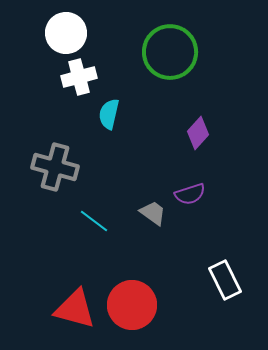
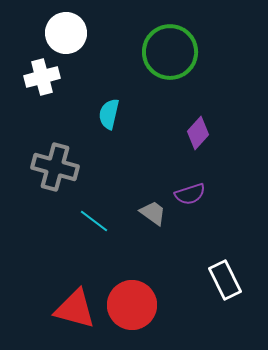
white cross: moved 37 px left
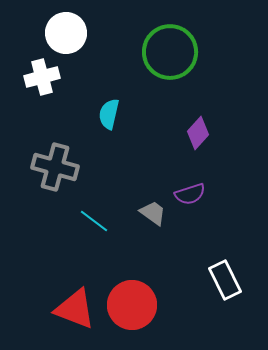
red triangle: rotated 6 degrees clockwise
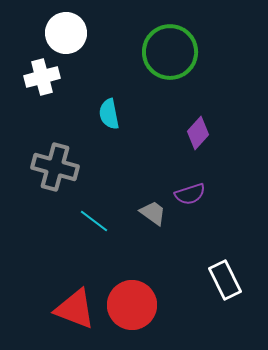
cyan semicircle: rotated 24 degrees counterclockwise
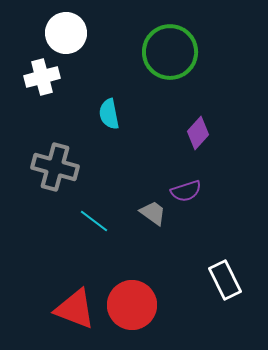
purple semicircle: moved 4 px left, 3 px up
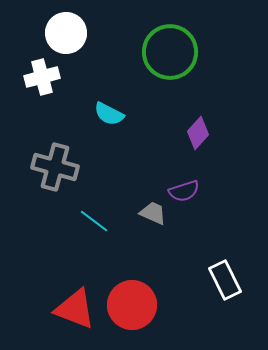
cyan semicircle: rotated 52 degrees counterclockwise
purple semicircle: moved 2 px left
gray trapezoid: rotated 12 degrees counterclockwise
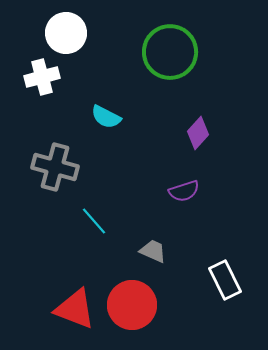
cyan semicircle: moved 3 px left, 3 px down
gray trapezoid: moved 38 px down
cyan line: rotated 12 degrees clockwise
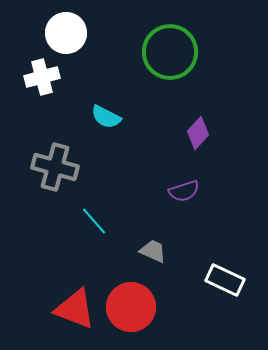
white rectangle: rotated 39 degrees counterclockwise
red circle: moved 1 px left, 2 px down
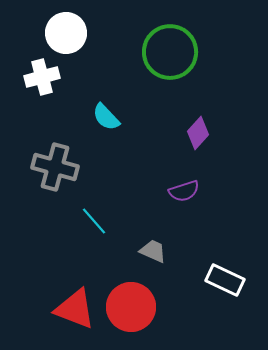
cyan semicircle: rotated 20 degrees clockwise
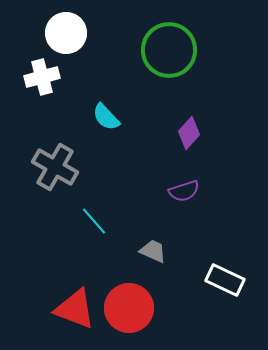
green circle: moved 1 px left, 2 px up
purple diamond: moved 9 px left
gray cross: rotated 15 degrees clockwise
red circle: moved 2 px left, 1 px down
